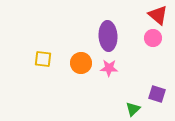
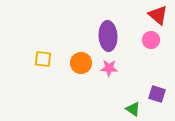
pink circle: moved 2 px left, 2 px down
green triangle: rotated 42 degrees counterclockwise
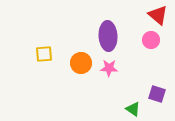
yellow square: moved 1 px right, 5 px up; rotated 12 degrees counterclockwise
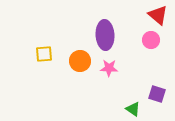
purple ellipse: moved 3 px left, 1 px up
orange circle: moved 1 px left, 2 px up
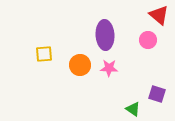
red triangle: moved 1 px right
pink circle: moved 3 px left
orange circle: moved 4 px down
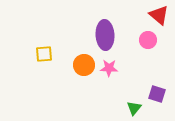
orange circle: moved 4 px right
green triangle: moved 1 px right, 1 px up; rotated 35 degrees clockwise
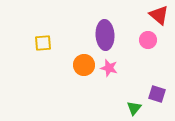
yellow square: moved 1 px left, 11 px up
pink star: rotated 12 degrees clockwise
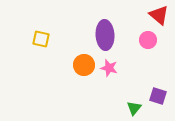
yellow square: moved 2 px left, 4 px up; rotated 18 degrees clockwise
purple square: moved 1 px right, 2 px down
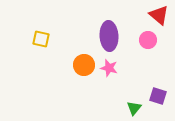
purple ellipse: moved 4 px right, 1 px down
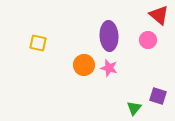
yellow square: moved 3 px left, 4 px down
